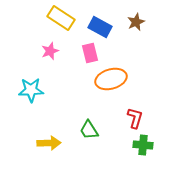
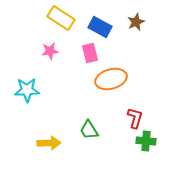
pink star: rotated 12 degrees clockwise
cyan star: moved 4 px left
green cross: moved 3 px right, 4 px up
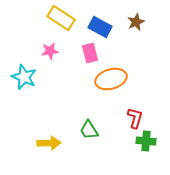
cyan star: moved 3 px left, 13 px up; rotated 25 degrees clockwise
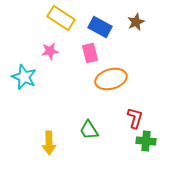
yellow arrow: rotated 90 degrees clockwise
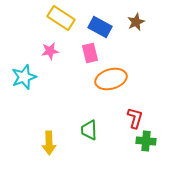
cyan star: rotated 30 degrees clockwise
green trapezoid: rotated 30 degrees clockwise
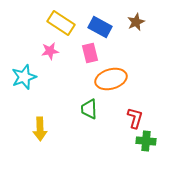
yellow rectangle: moved 5 px down
green trapezoid: moved 21 px up
yellow arrow: moved 9 px left, 14 px up
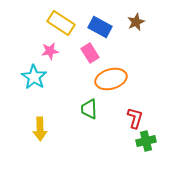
pink rectangle: rotated 18 degrees counterclockwise
cyan star: moved 10 px right; rotated 20 degrees counterclockwise
green cross: rotated 18 degrees counterclockwise
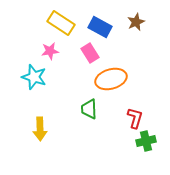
cyan star: rotated 15 degrees counterclockwise
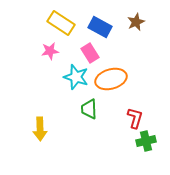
cyan star: moved 42 px right
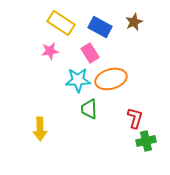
brown star: moved 2 px left
cyan star: moved 2 px right, 3 px down; rotated 20 degrees counterclockwise
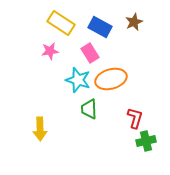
cyan star: rotated 20 degrees clockwise
